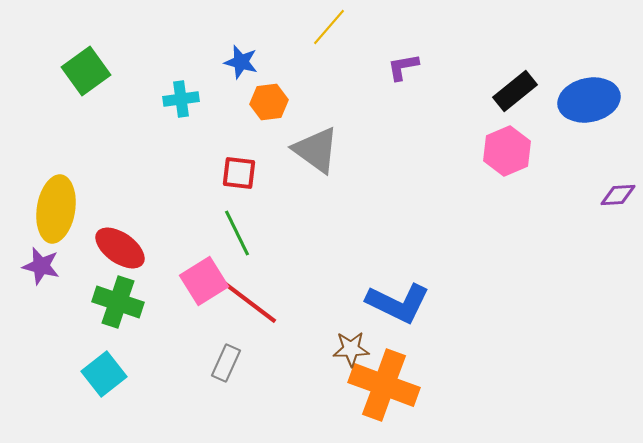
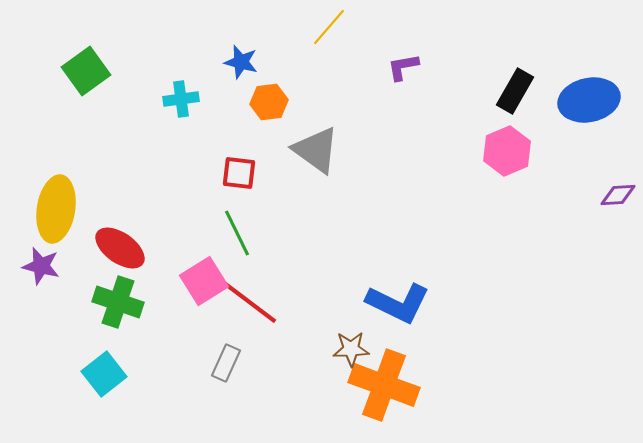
black rectangle: rotated 21 degrees counterclockwise
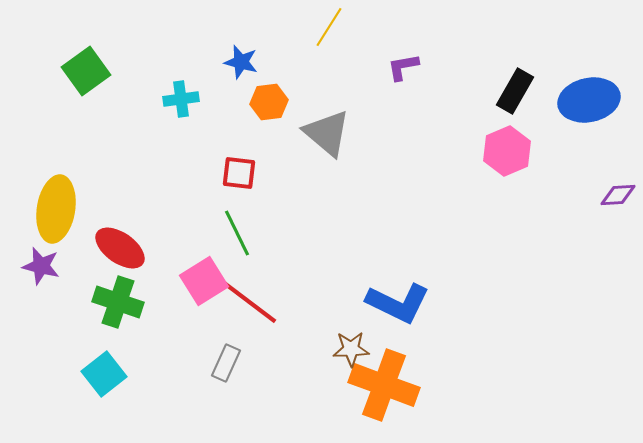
yellow line: rotated 9 degrees counterclockwise
gray triangle: moved 11 px right, 17 px up; rotated 4 degrees clockwise
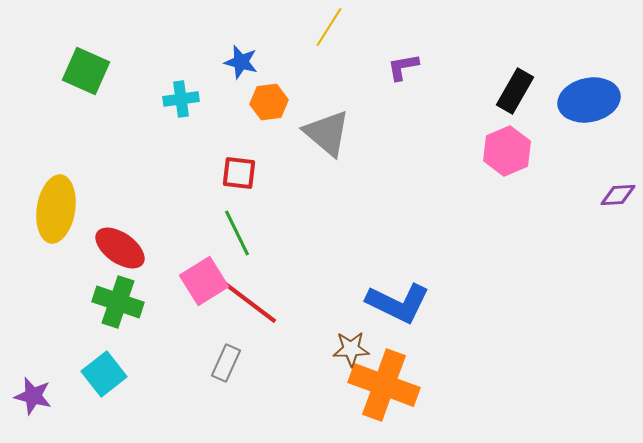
green square: rotated 30 degrees counterclockwise
purple star: moved 8 px left, 130 px down
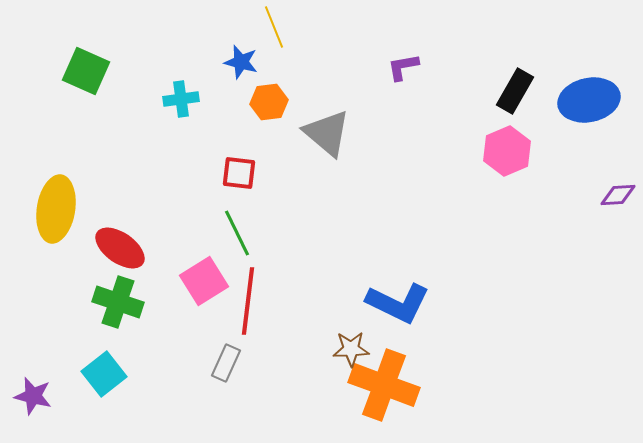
yellow line: moved 55 px left; rotated 54 degrees counterclockwise
red line: rotated 60 degrees clockwise
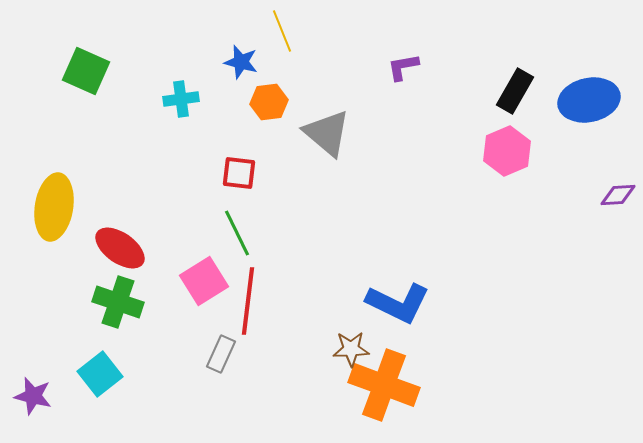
yellow line: moved 8 px right, 4 px down
yellow ellipse: moved 2 px left, 2 px up
gray rectangle: moved 5 px left, 9 px up
cyan square: moved 4 px left
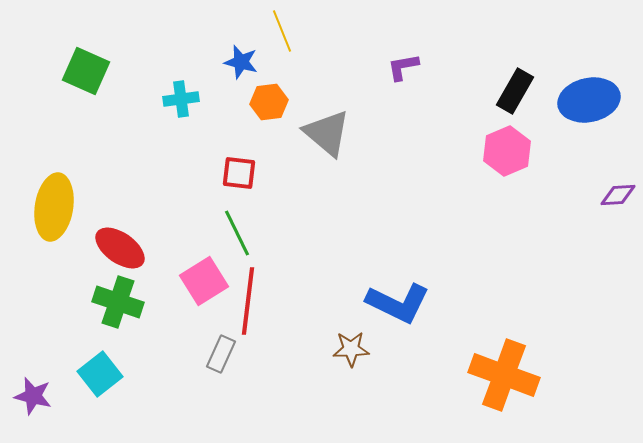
orange cross: moved 120 px right, 10 px up
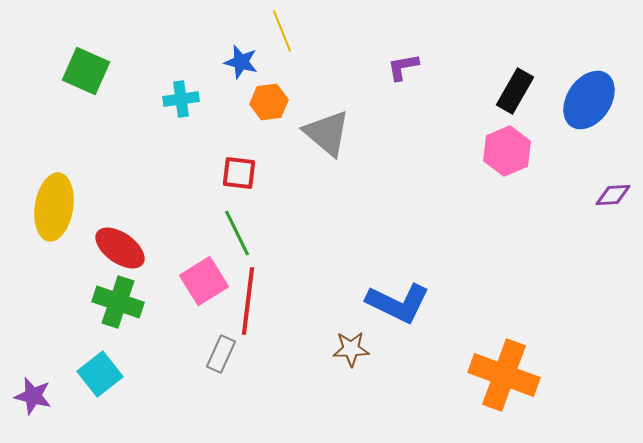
blue ellipse: rotated 44 degrees counterclockwise
purple diamond: moved 5 px left
